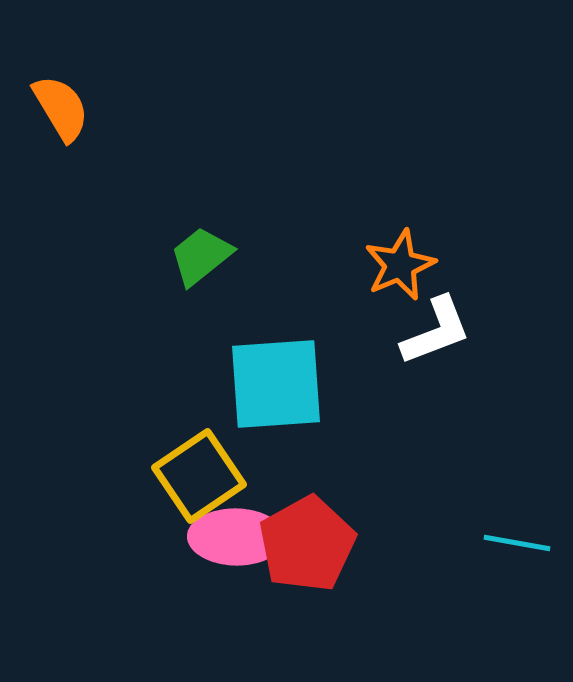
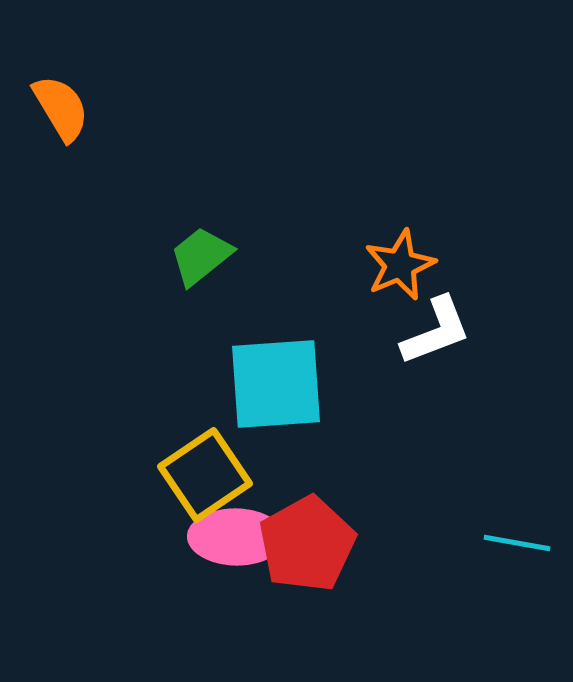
yellow square: moved 6 px right, 1 px up
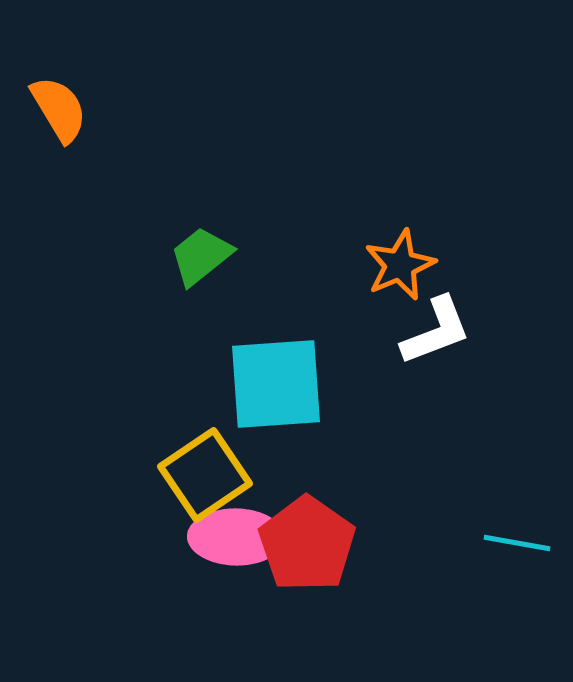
orange semicircle: moved 2 px left, 1 px down
red pentagon: rotated 8 degrees counterclockwise
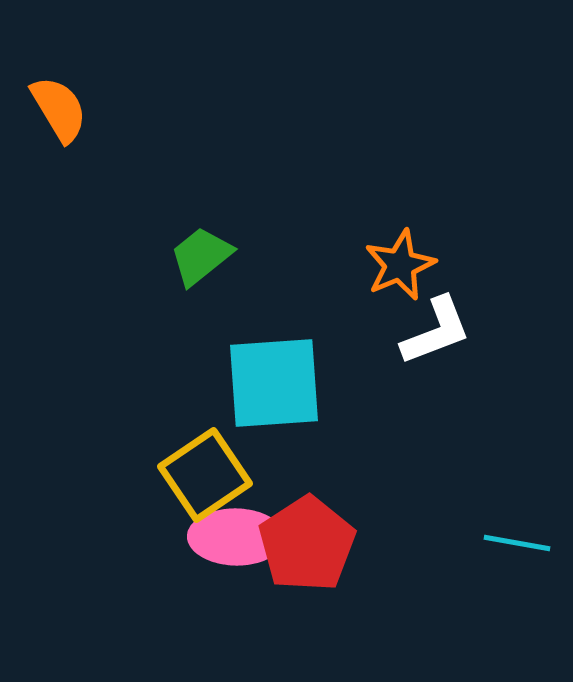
cyan square: moved 2 px left, 1 px up
red pentagon: rotated 4 degrees clockwise
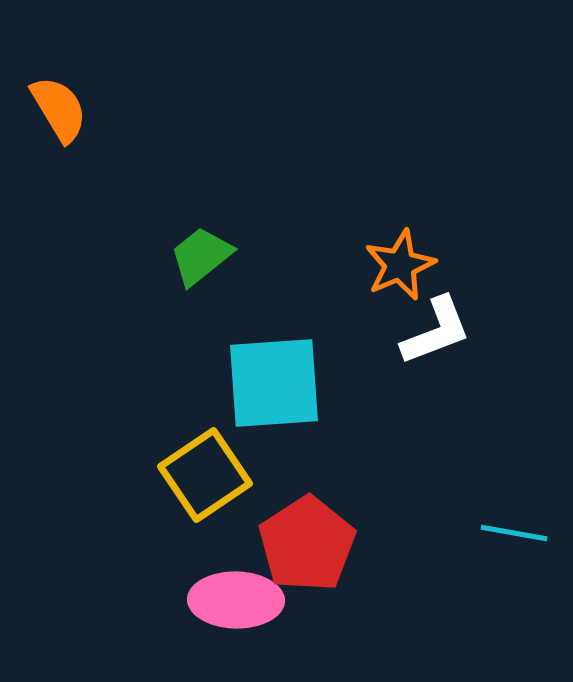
pink ellipse: moved 63 px down
cyan line: moved 3 px left, 10 px up
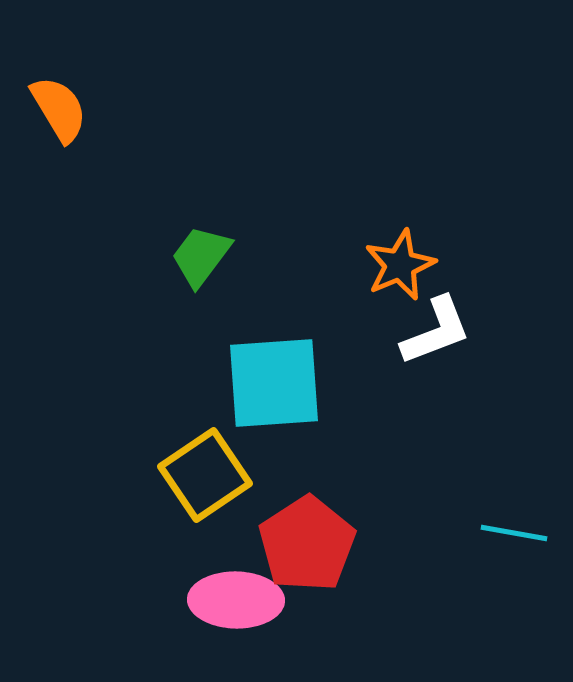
green trapezoid: rotated 14 degrees counterclockwise
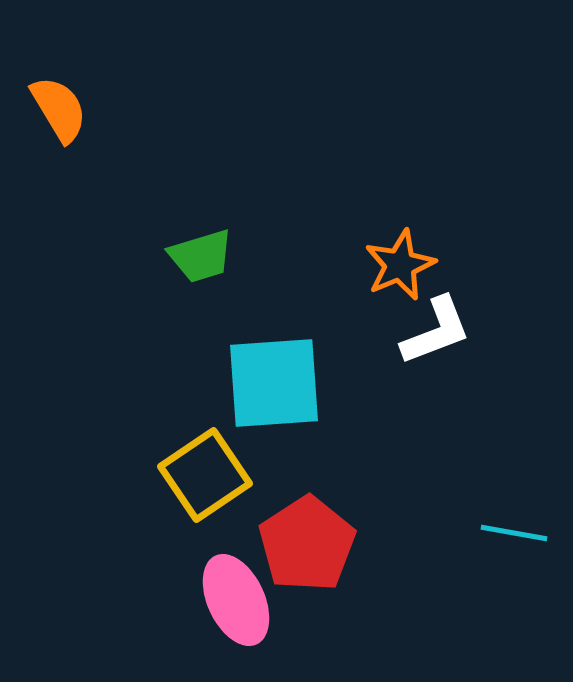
green trapezoid: rotated 144 degrees counterclockwise
pink ellipse: rotated 64 degrees clockwise
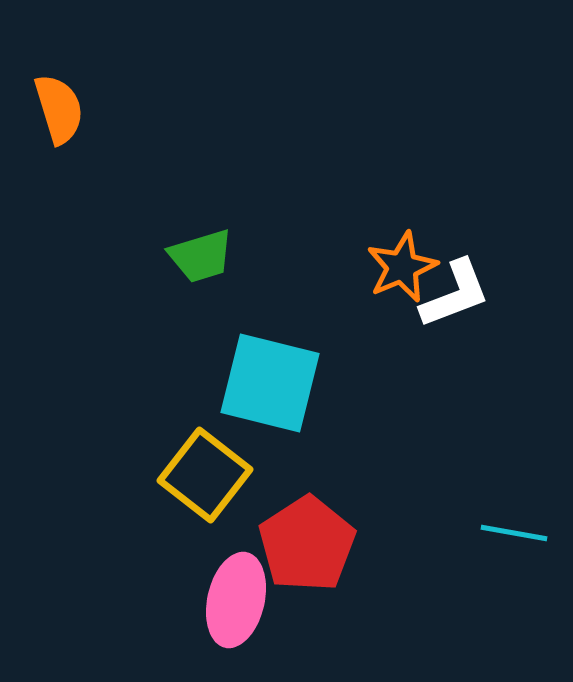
orange semicircle: rotated 14 degrees clockwise
orange star: moved 2 px right, 2 px down
white L-shape: moved 19 px right, 37 px up
cyan square: moved 4 px left; rotated 18 degrees clockwise
yellow square: rotated 18 degrees counterclockwise
pink ellipse: rotated 38 degrees clockwise
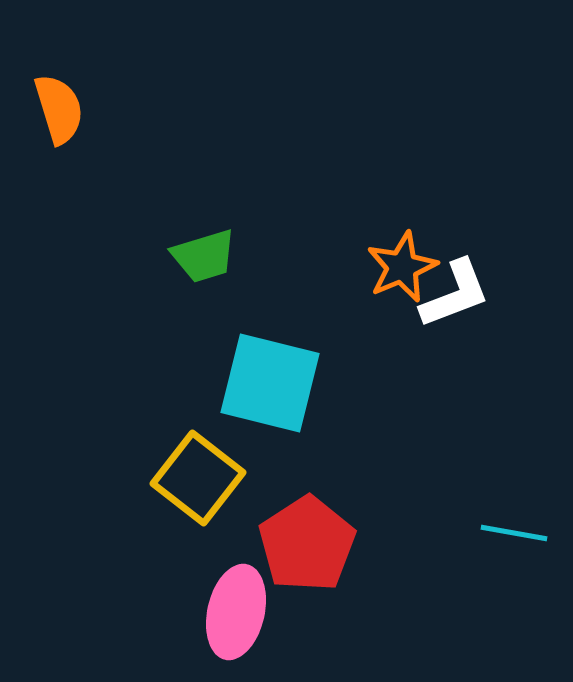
green trapezoid: moved 3 px right
yellow square: moved 7 px left, 3 px down
pink ellipse: moved 12 px down
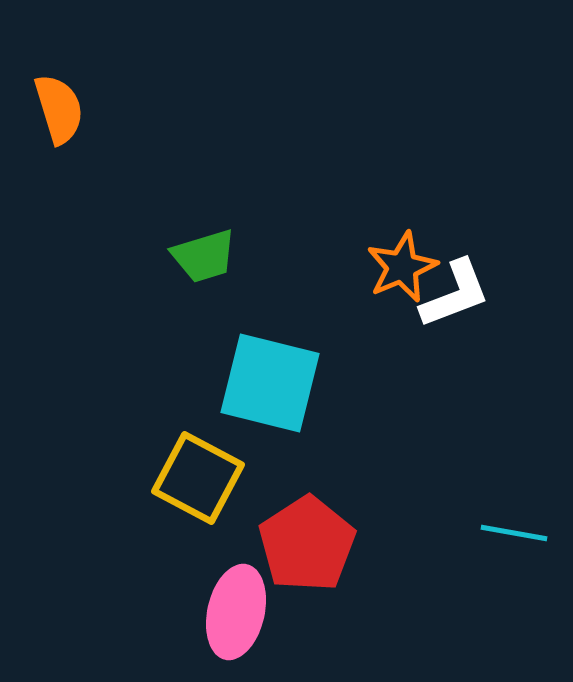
yellow square: rotated 10 degrees counterclockwise
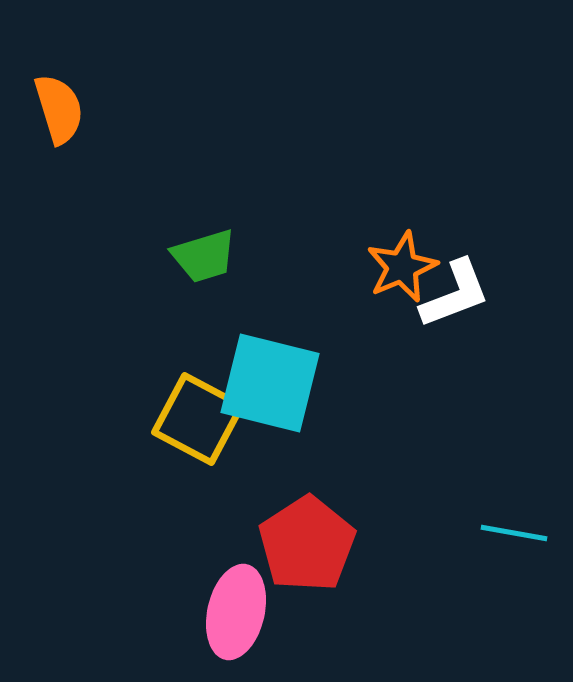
yellow square: moved 59 px up
